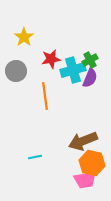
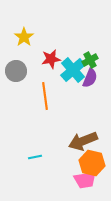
cyan cross: rotated 25 degrees counterclockwise
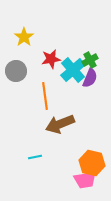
brown arrow: moved 23 px left, 17 px up
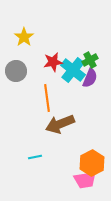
red star: moved 2 px right, 3 px down
cyan cross: rotated 10 degrees counterclockwise
orange line: moved 2 px right, 2 px down
orange hexagon: rotated 20 degrees clockwise
